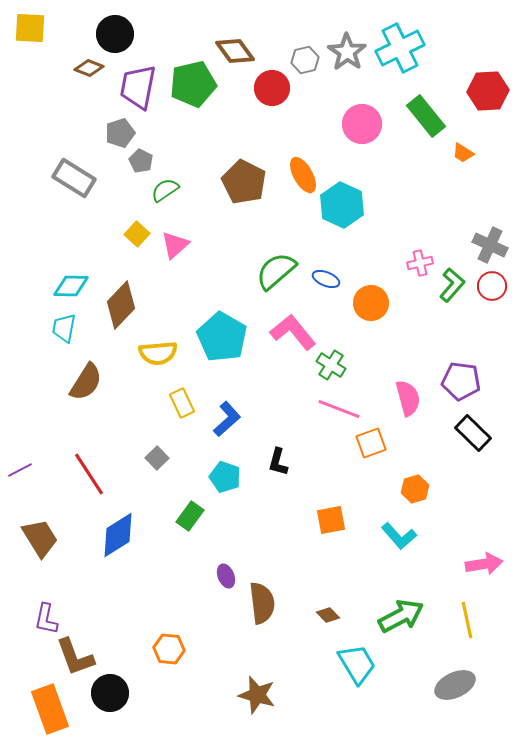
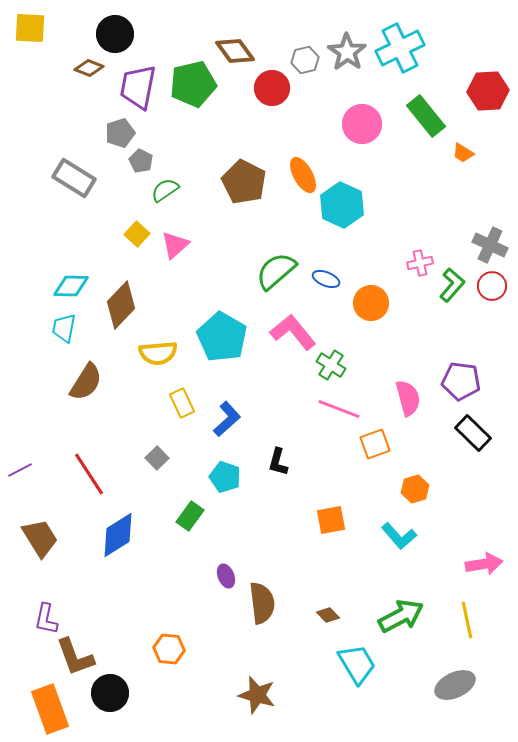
orange square at (371, 443): moved 4 px right, 1 px down
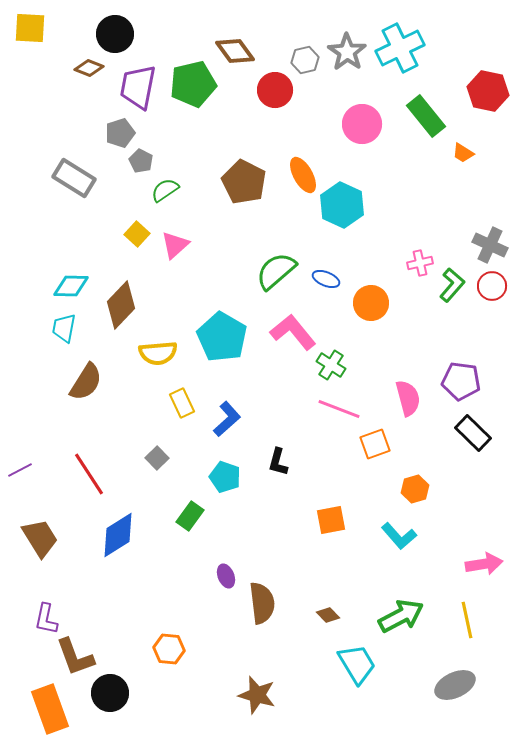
red circle at (272, 88): moved 3 px right, 2 px down
red hexagon at (488, 91): rotated 15 degrees clockwise
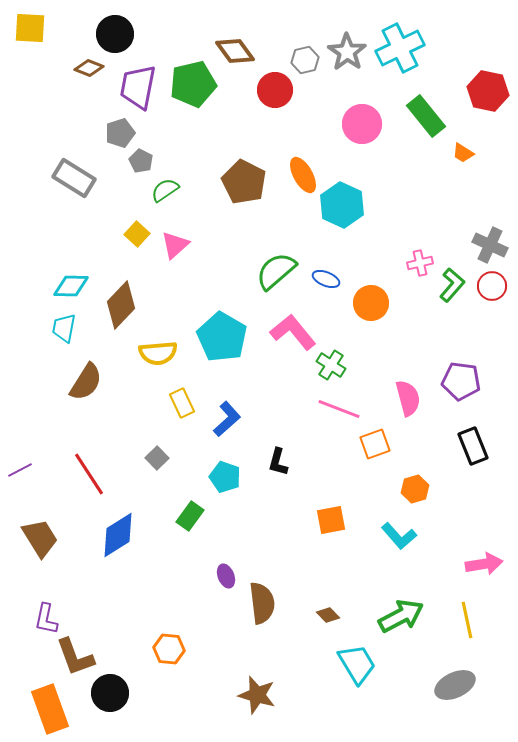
black rectangle at (473, 433): moved 13 px down; rotated 24 degrees clockwise
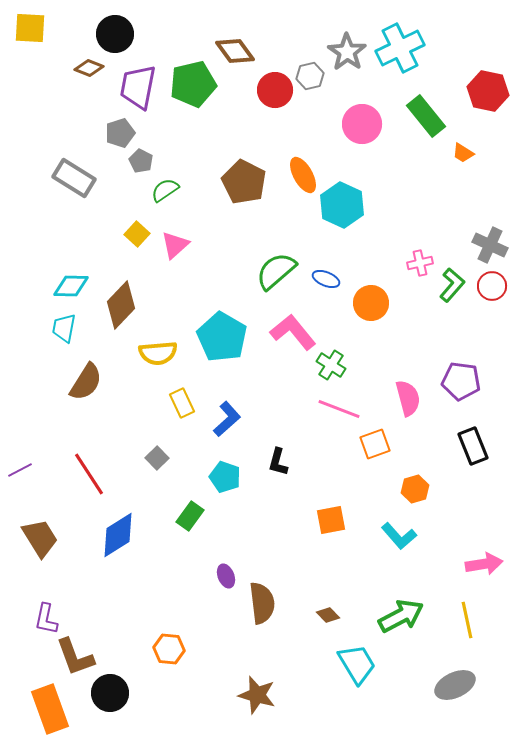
gray hexagon at (305, 60): moved 5 px right, 16 px down
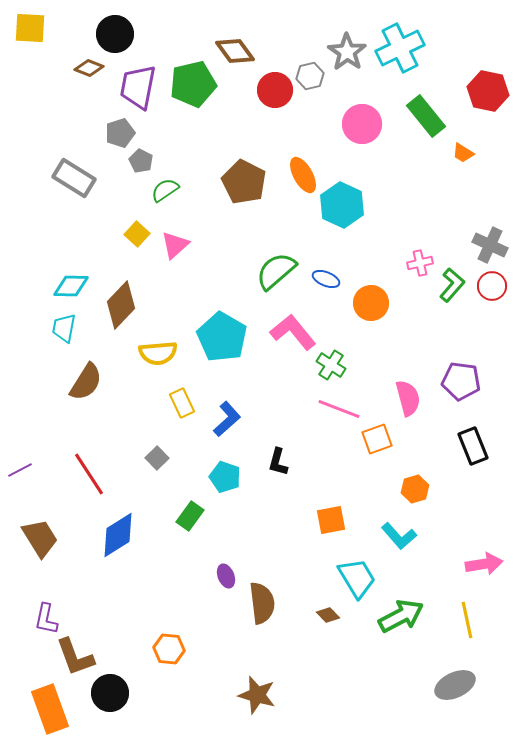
orange square at (375, 444): moved 2 px right, 5 px up
cyan trapezoid at (357, 664): moved 86 px up
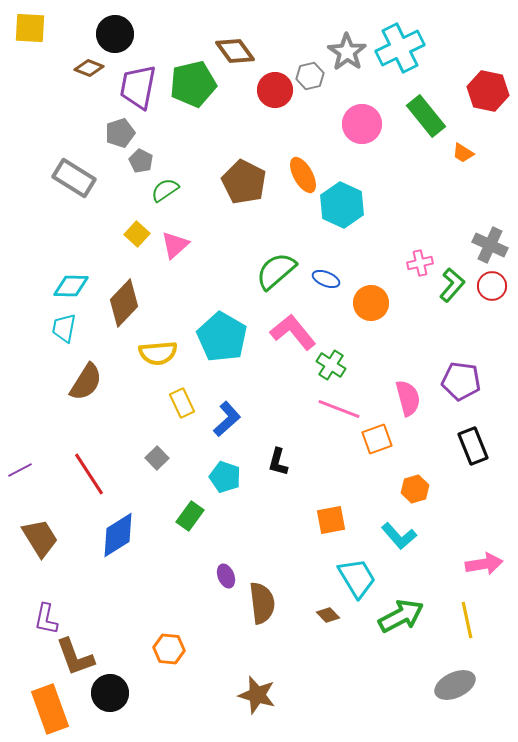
brown diamond at (121, 305): moved 3 px right, 2 px up
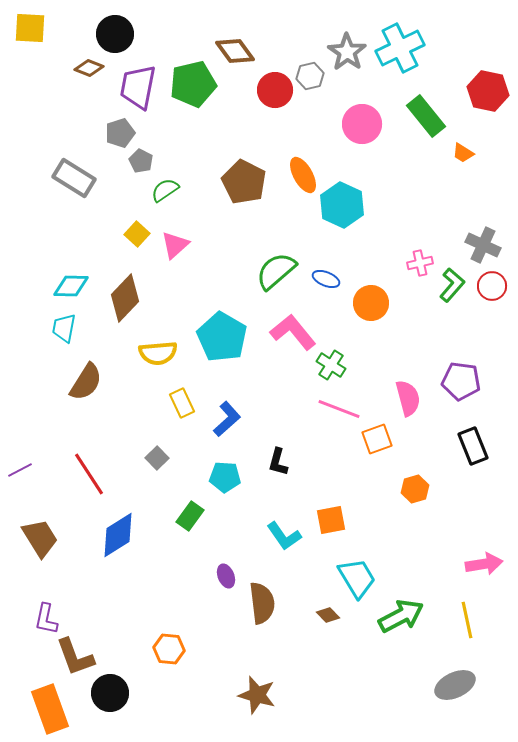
gray cross at (490, 245): moved 7 px left
brown diamond at (124, 303): moved 1 px right, 5 px up
cyan pentagon at (225, 477): rotated 16 degrees counterclockwise
cyan L-shape at (399, 536): moved 115 px left; rotated 6 degrees clockwise
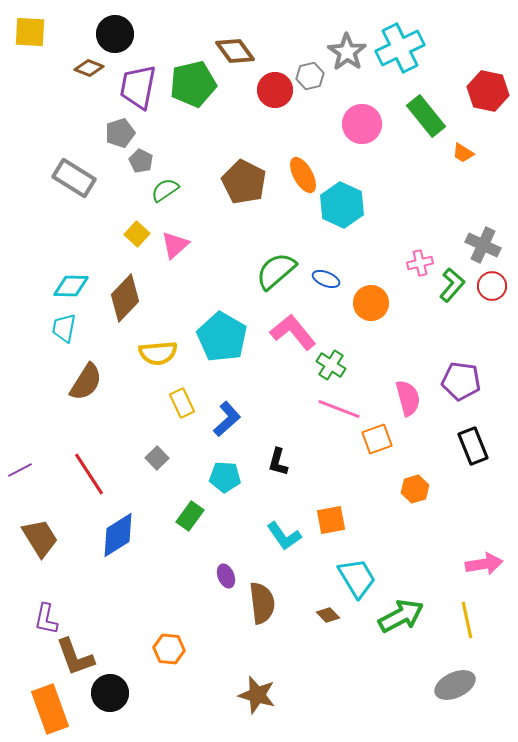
yellow square at (30, 28): moved 4 px down
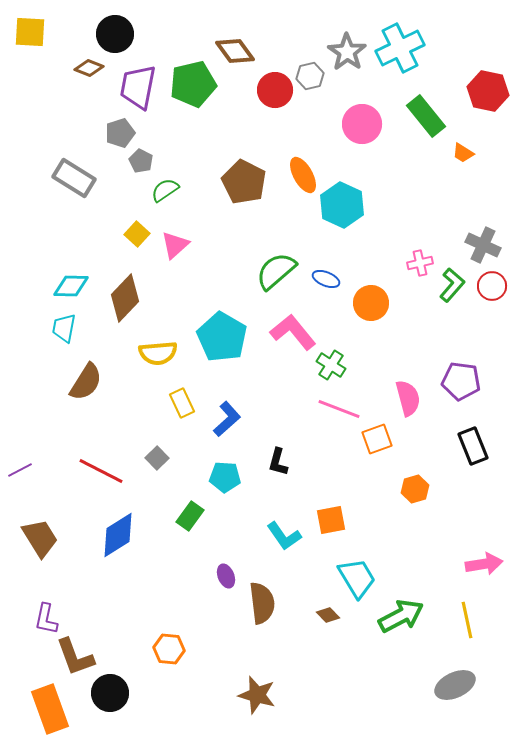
red line at (89, 474): moved 12 px right, 3 px up; rotated 30 degrees counterclockwise
